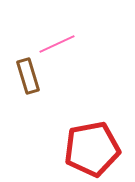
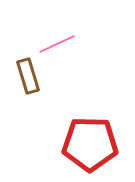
red pentagon: moved 2 px left, 5 px up; rotated 12 degrees clockwise
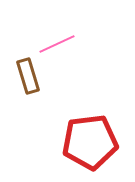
red pentagon: moved 2 px up; rotated 8 degrees counterclockwise
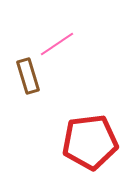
pink line: rotated 9 degrees counterclockwise
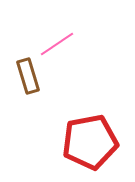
red pentagon: rotated 4 degrees counterclockwise
